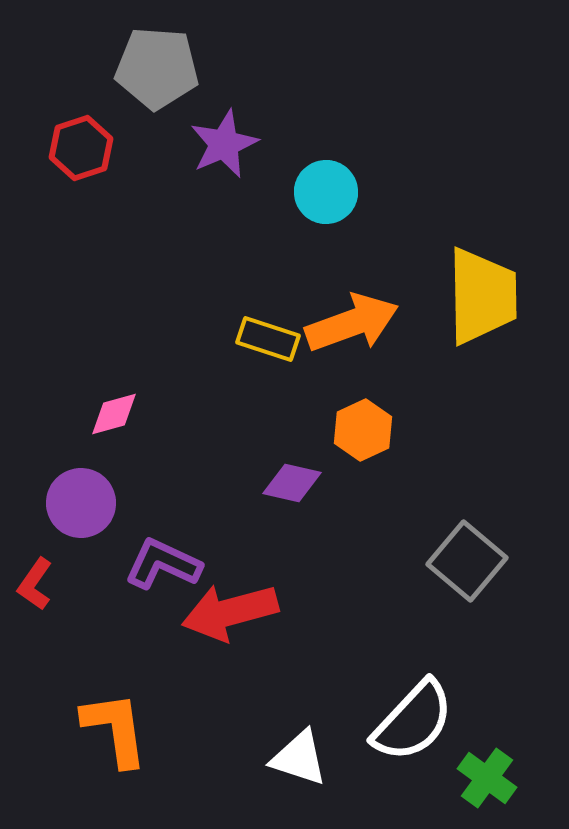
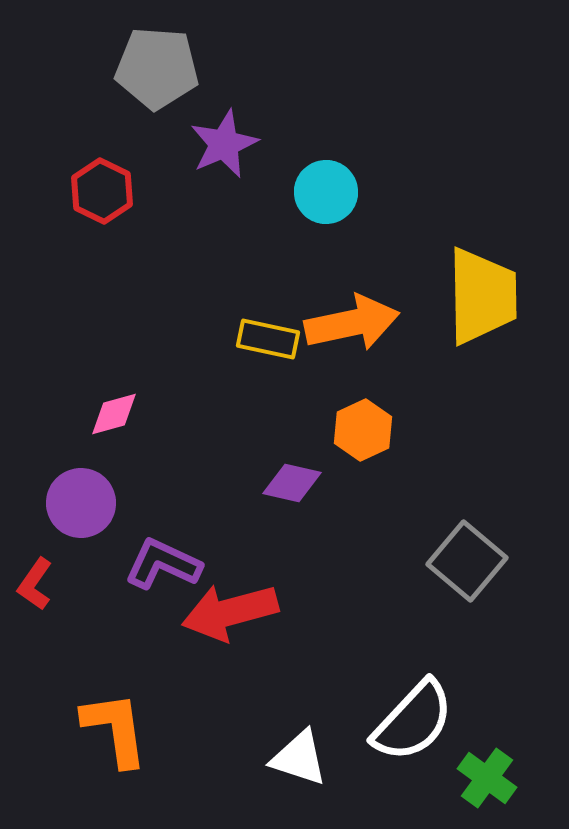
red hexagon: moved 21 px right, 43 px down; rotated 16 degrees counterclockwise
orange arrow: rotated 8 degrees clockwise
yellow rectangle: rotated 6 degrees counterclockwise
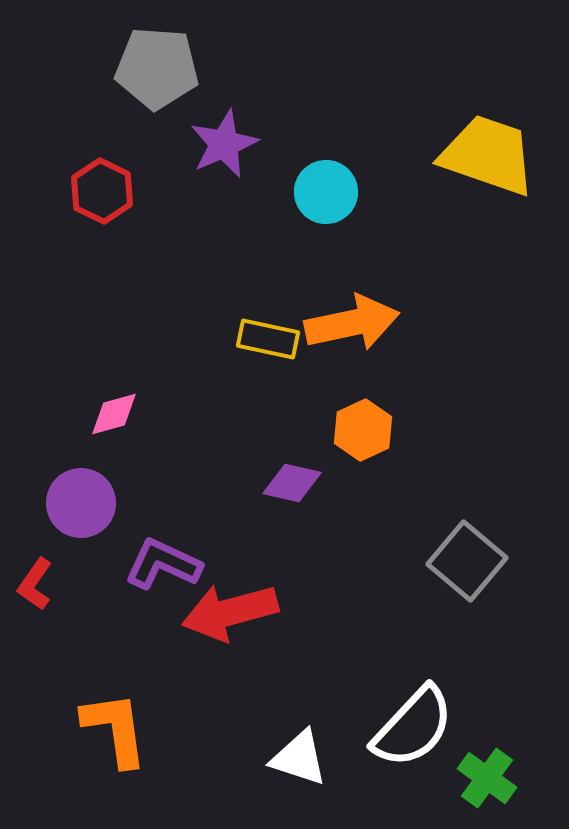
yellow trapezoid: moved 6 px right, 141 px up; rotated 70 degrees counterclockwise
white semicircle: moved 6 px down
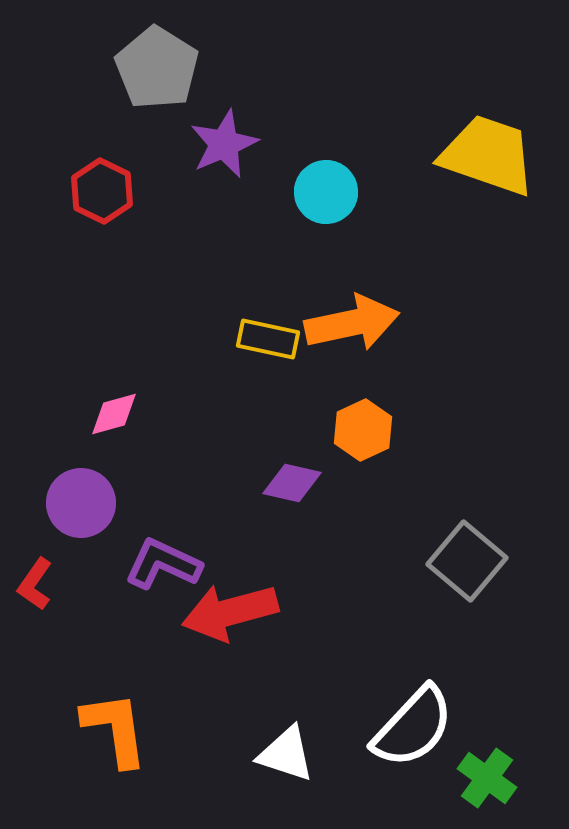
gray pentagon: rotated 28 degrees clockwise
white triangle: moved 13 px left, 4 px up
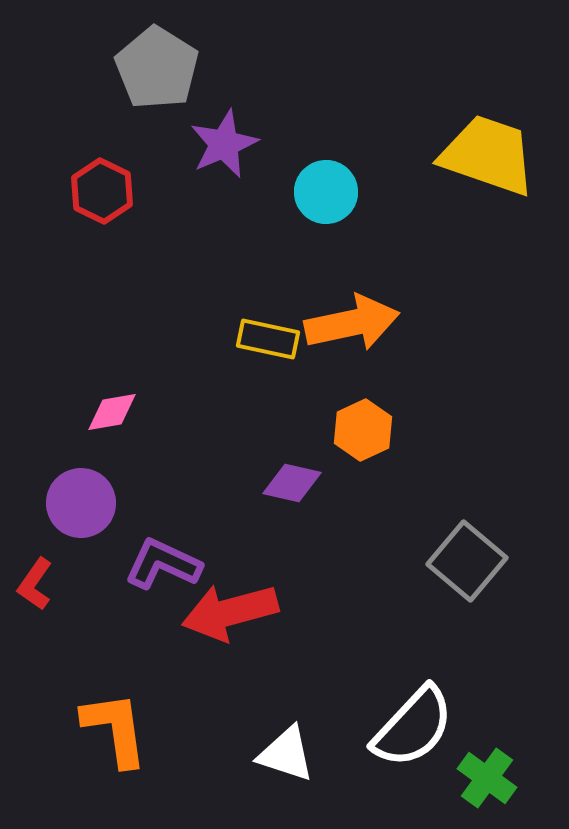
pink diamond: moved 2 px left, 2 px up; rotated 6 degrees clockwise
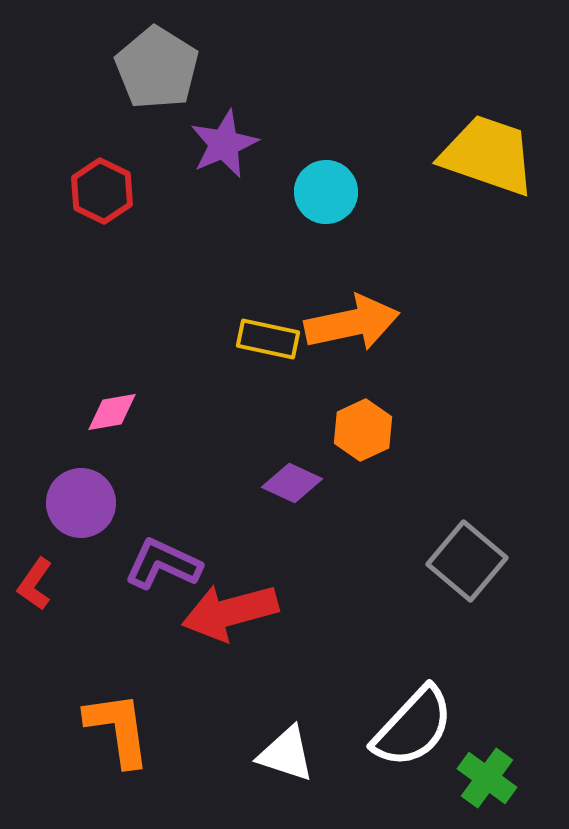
purple diamond: rotated 12 degrees clockwise
orange L-shape: moved 3 px right
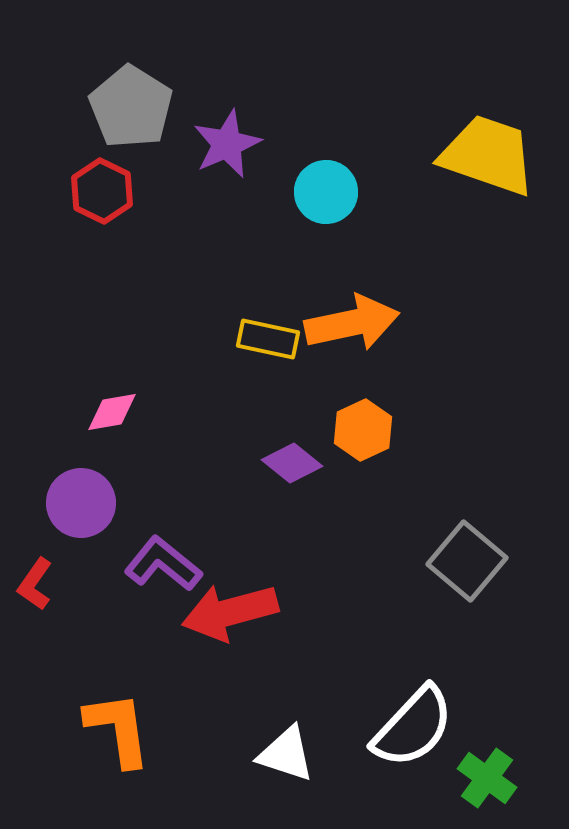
gray pentagon: moved 26 px left, 39 px down
purple star: moved 3 px right
purple diamond: moved 20 px up; rotated 14 degrees clockwise
purple L-shape: rotated 14 degrees clockwise
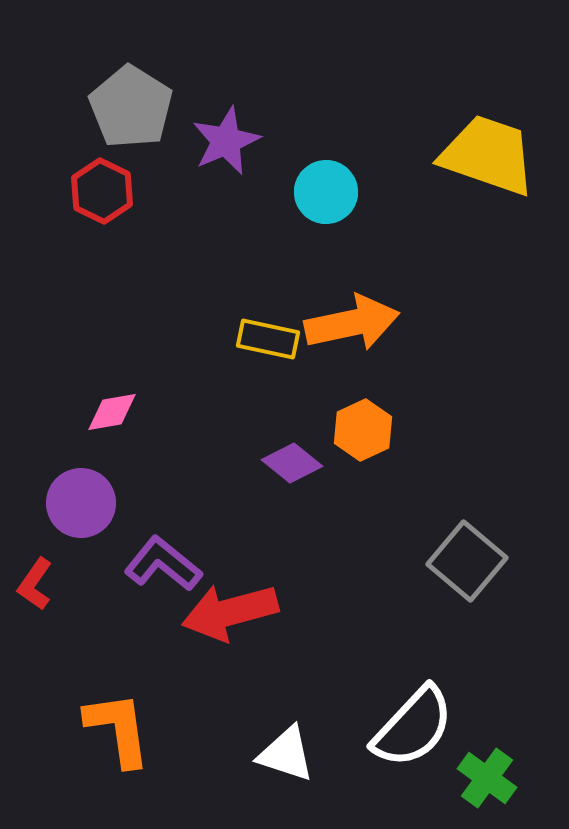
purple star: moved 1 px left, 3 px up
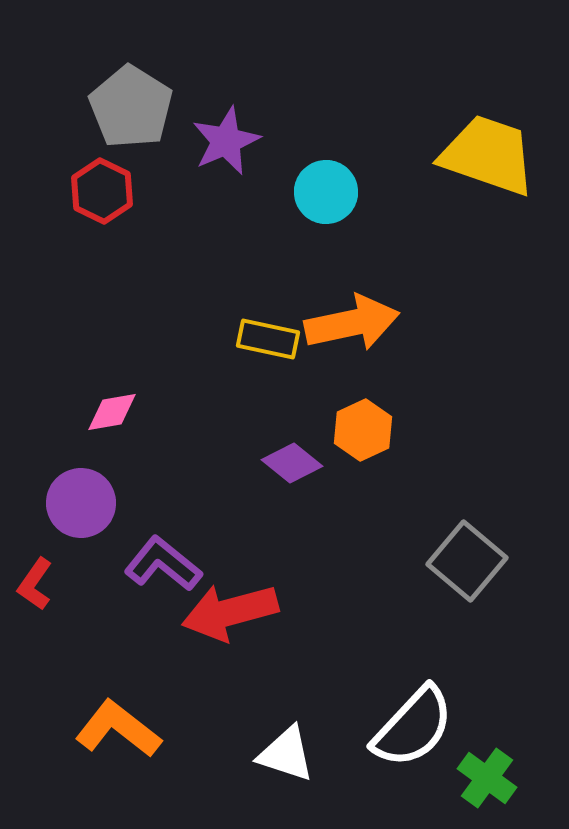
orange L-shape: rotated 44 degrees counterclockwise
